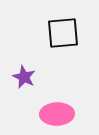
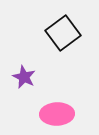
black square: rotated 32 degrees counterclockwise
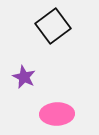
black square: moved 10 px left, 7 px up
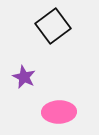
pink ellipse: moved 2 px right, 2 px up
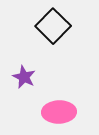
black square: rotated 8 degrees counterclockwise
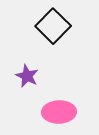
purple star: moved 3 px right, 1 px up
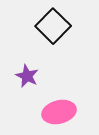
pink ellipse: rotated 12 degrees counterclockwise
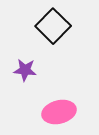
purple star: moved 2 px left, 6 px up; rotated 20 degrees counterclockwise
